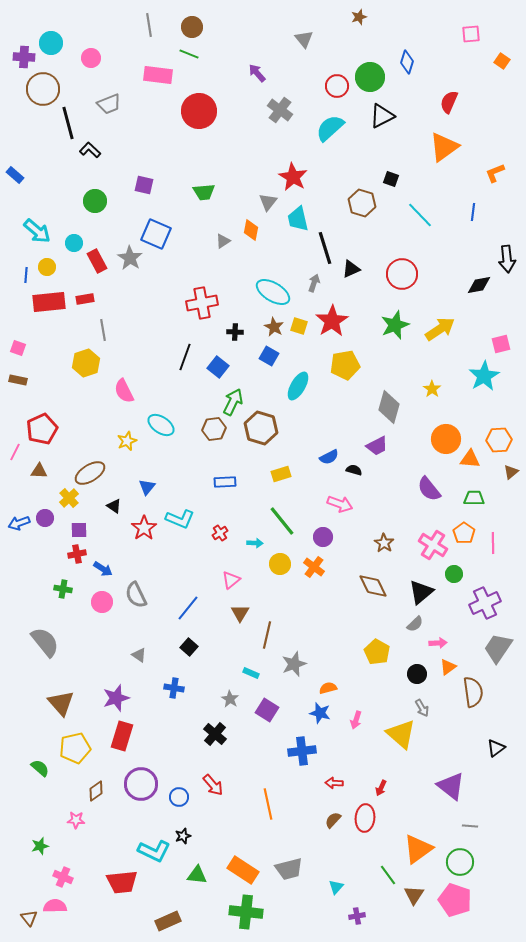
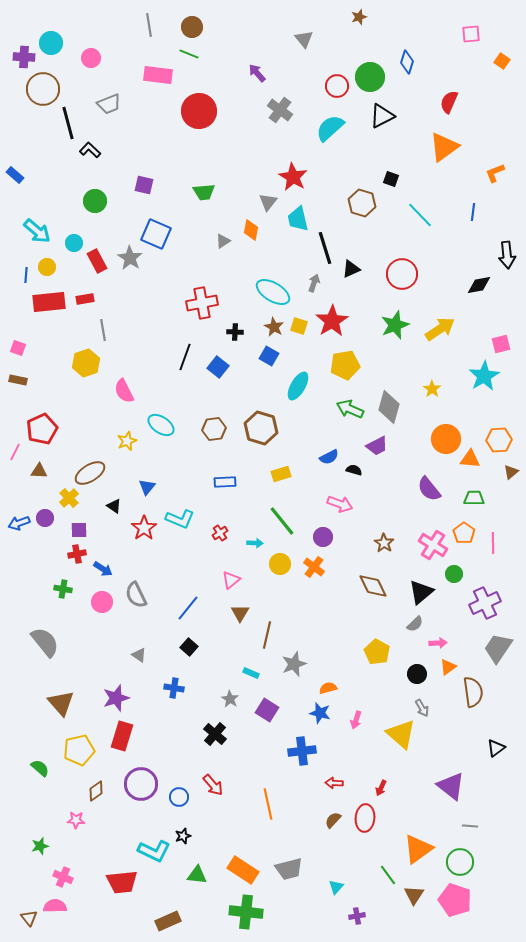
black arrow at (507, 259): moved 4 px up
green arrow at (233, 402): moved 117 px right, 7 px down; rotated 92 degrees counterclockwise
yellow pentagon at (75, 748): moved 4 px right, 2 px down
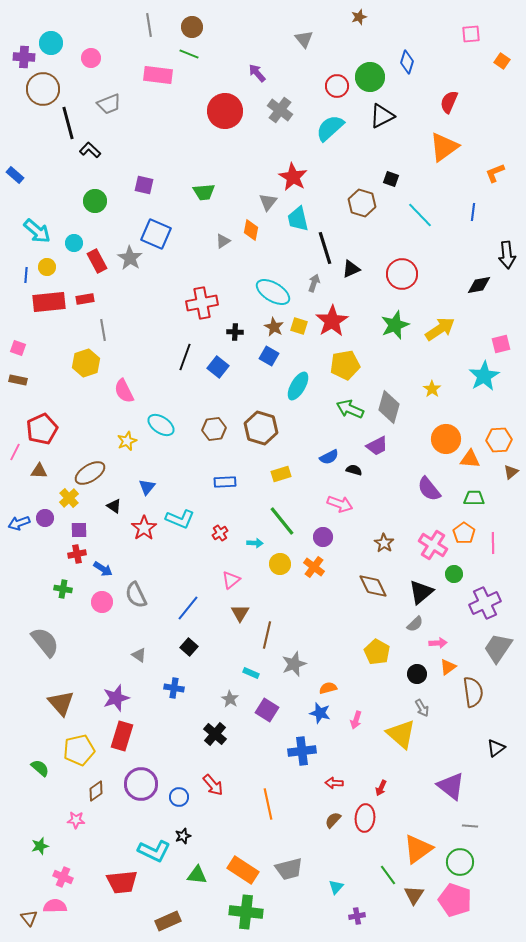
red circle at (199, 111): moved 26 px right
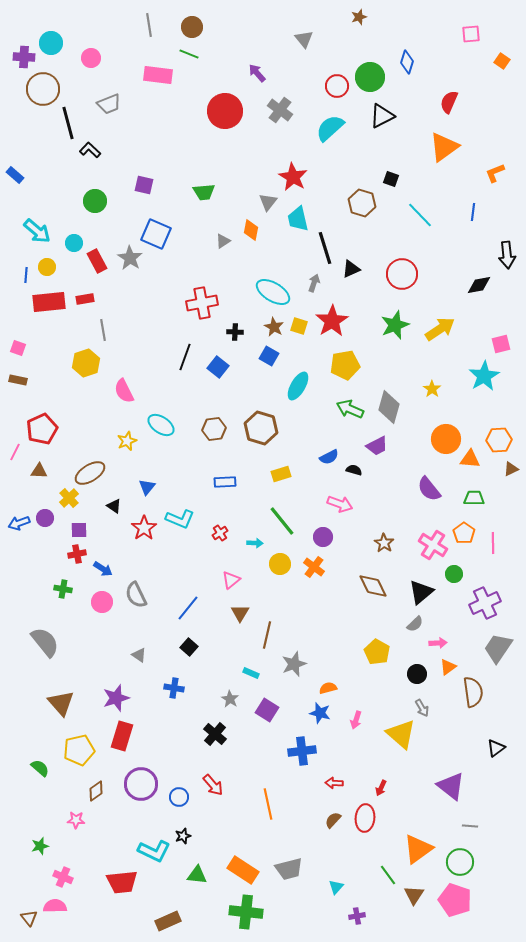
brown triangle at (511, 472): moved 3 px up; rotated 14 degrees clockwise
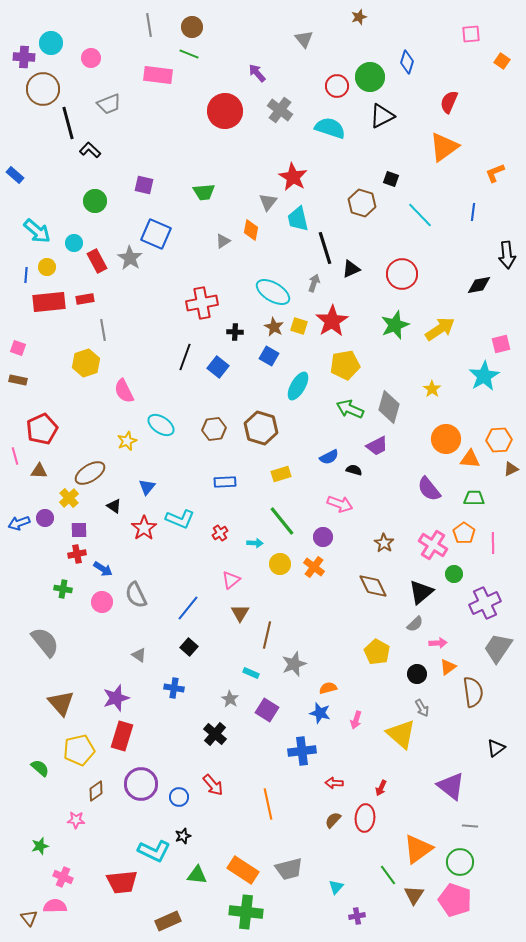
cyan semicircle at (330, 128): rotated 60 degrees clockwise
pink line at (15, 452): moved 4 px down; rotated 42 degrees counterclockwise
